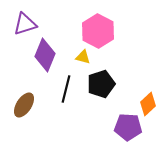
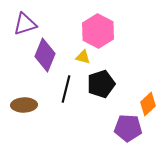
brown ellipse: rotated 55 degrees clockwise
purple pentagon: moved 1 px down
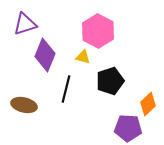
black pentagon: moved 9 px right, 3 px up
brown ellipse: rotated 15 degrees clockwise
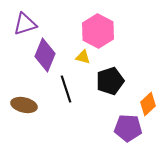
black line: rotated 32 degrees counterclockwise
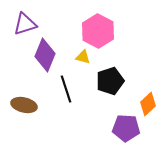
purple pentagon: moved 2 px left
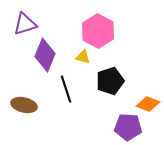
orange diamond: rotated 65 degrees clockwise
purple pentagon: moved 2 px right, 1 px up
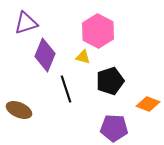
purple triangle: moved 1 px right, 1 px up
brown ellipse: moved 5 px left, 5 px down; rotated 10 degrees clockwise
purple pentagon: moved 14 px left, 1 px down
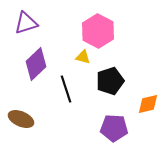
purple diamond: moved 9 px left, 9 px down; rotated 24 degrees clockwise
orange diamond: rotated 35 degrees counterclockwise
brown ellipse: moved 2 px right, 9 px down
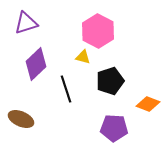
orange diamond: rotated 35 degrees clockwise
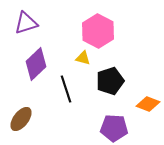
yellow triangle: moved 1 px down
brown ellipse: rotated 75 degrees counterclockwise
